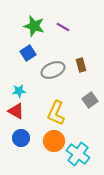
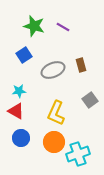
blue square: moved 4 px left, 2 px down
orange circle: moved 1 px down
cyan cross: rotated 35 degrees clockwise
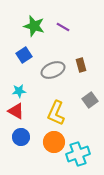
blue circle: moved 1 px up
